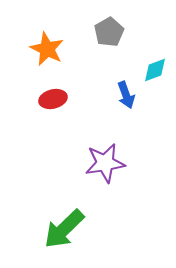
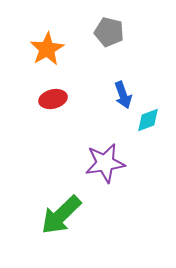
gray pentagon: rotated 28 degrees counterclockwise
orange star: rotated 16 degrees clockwise
cyan diamond: moved 7 px left, 50 px down
blue arrow: moved 3 px left
green arrow: moved 3 px left, 14 px up
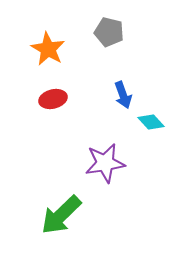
orange star: moved 1 px right; rotated 12 degrees counterclockwise
cyan diamond: moved 3 px right, 2 px down; rotated 68 degrees clockwise
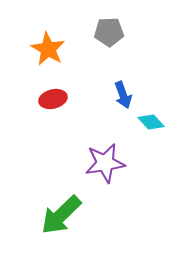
gray pentagon: rotated 16 degrees counterclockwise
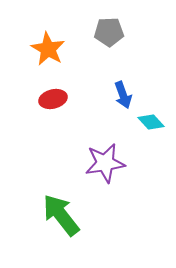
green arrow: rotated 96 degrees clockwise
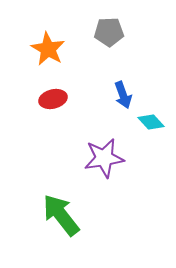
purple star: moved 1 px left, 5 px up
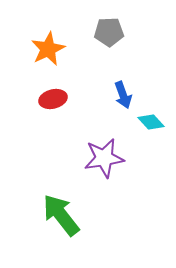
orange star: rotated 16 degrees clockwise
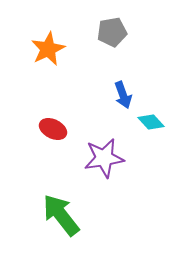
gray pentagon: moved 3 px right; rotated 8 degrees counterclockwise
red ellipse: moved 30 px down; rotated 40 degrees clockwise
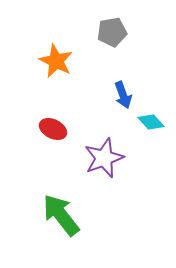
orange star: moved 8 px right, 12 px down; rotated 20 degrees counterclockwise
purple star: rotated 12 degrees counterclockwise
